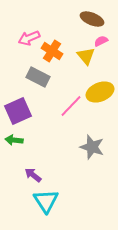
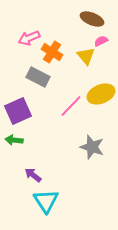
orange cross: moved 1 px down
yellow ellipse: moved 1 px right, 2 px down
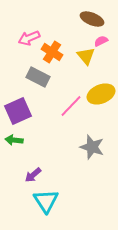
purple arrow: rotated 78 degrees counterclockwise
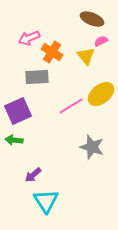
gray rectangle: moved 1 px left; rotated 30 degrees counterclockwise
yellow ellipse: rotated 16 degrees counterclockwise
pink line: rotated 15 degrees clockwise
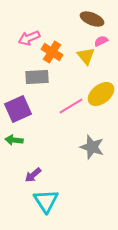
purple square: moved 2 px up
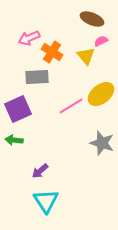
gray star: moved 10 px right, 4 px up
purple arrow: moved 7 px right, 4 px up
